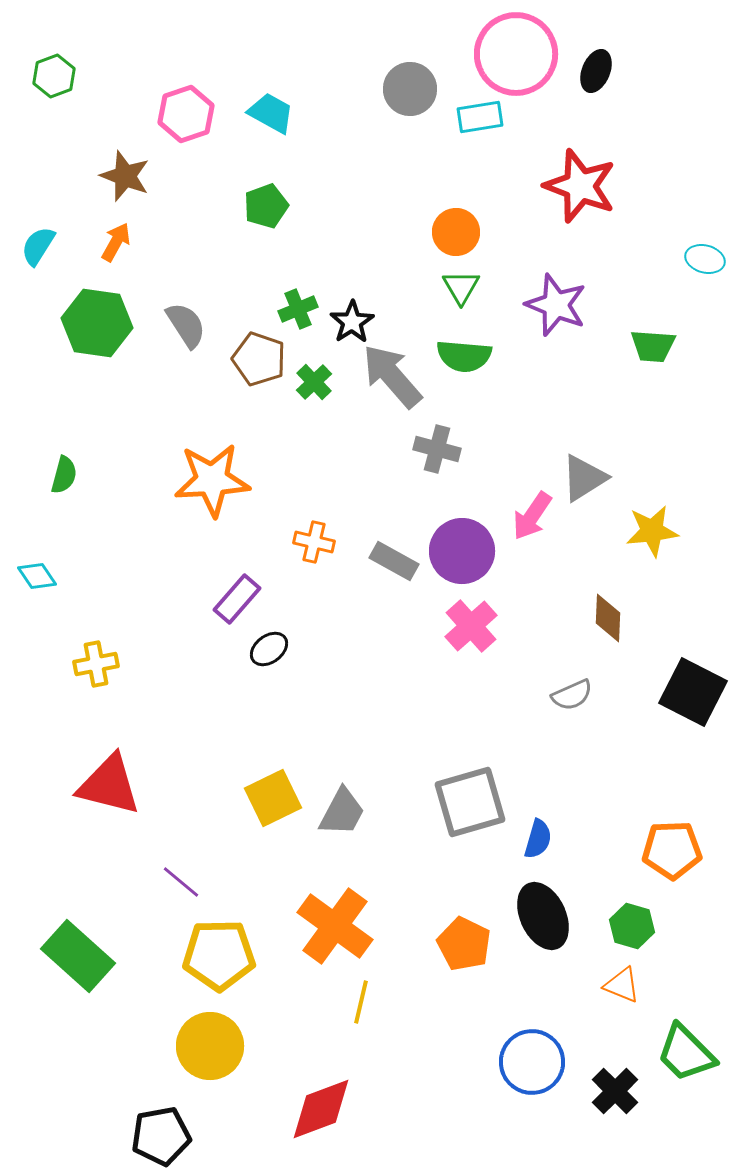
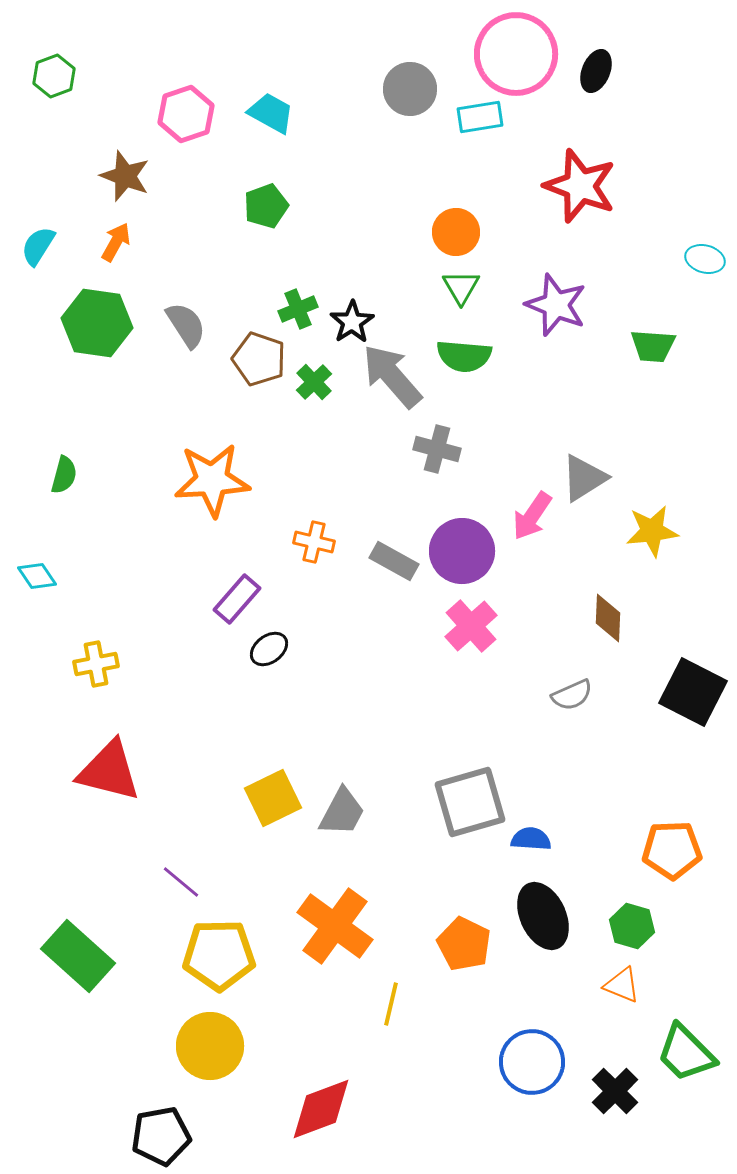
red triangle at (109, 785): moved 14 px up
blue semicircle at (538, 839): moved 7 px left; rotated 102 degrees counterclockwise
yellow line at (361, 1002): moved 30 px right, 2 px down
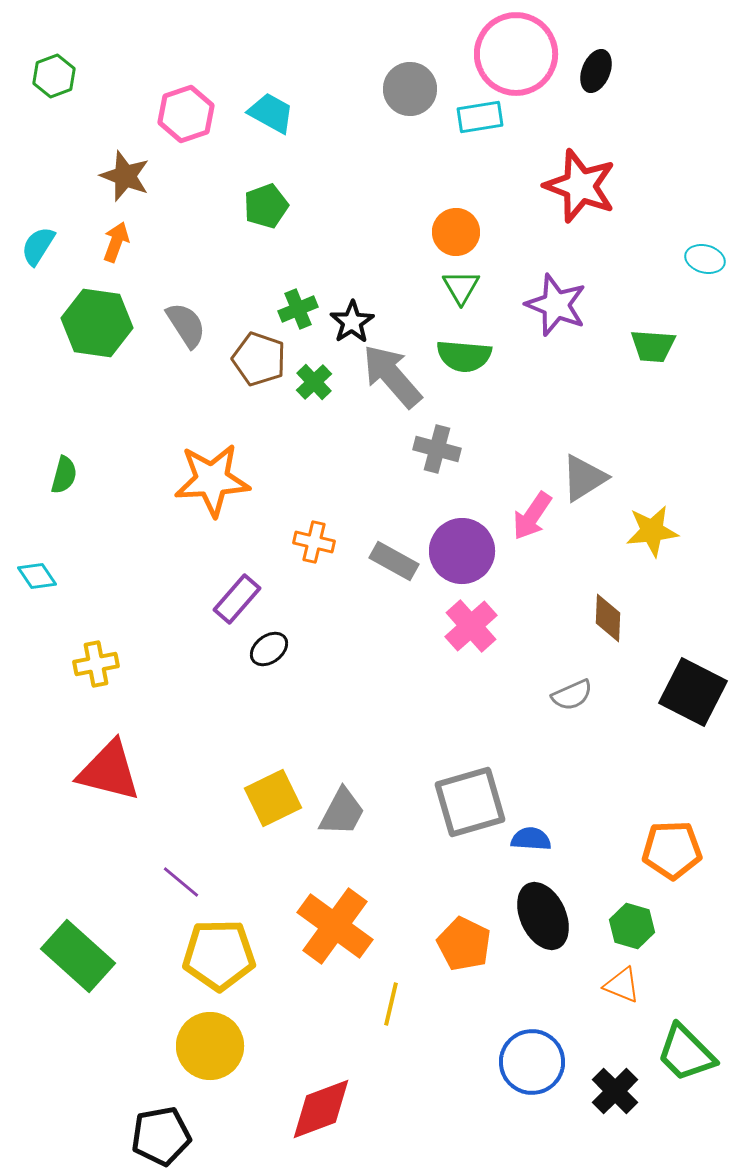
orange arrow at (116, 242): rotated 9 degrees counterclockwise
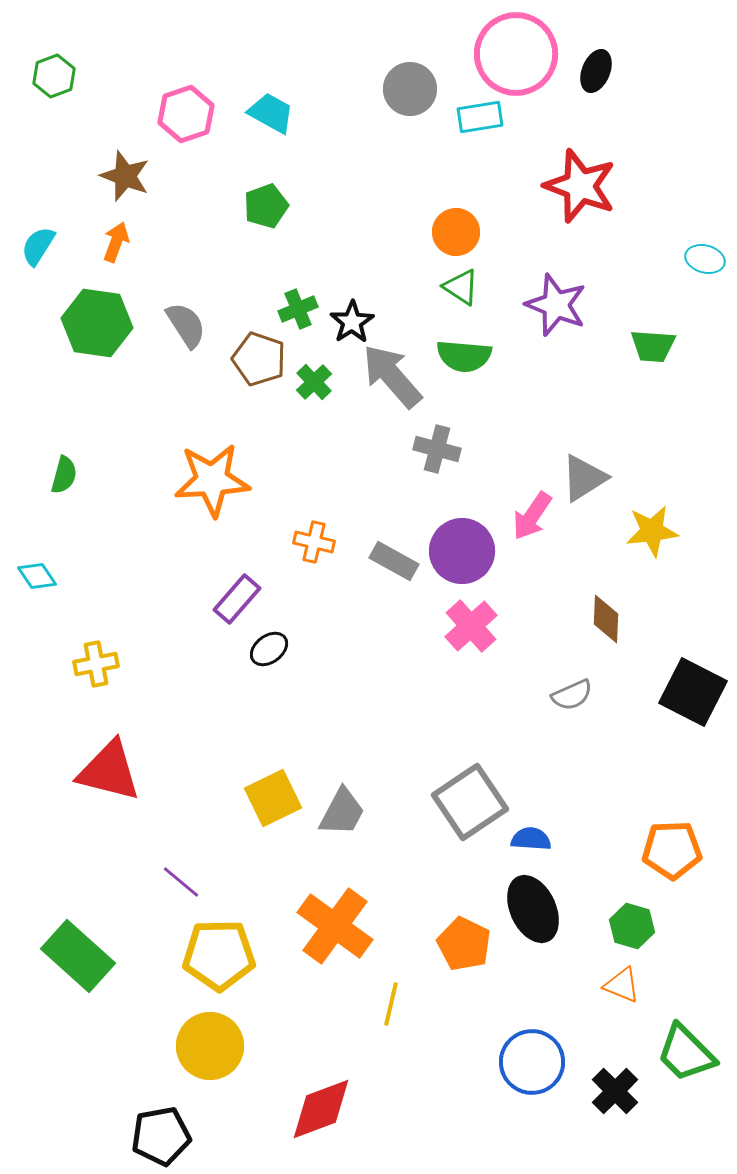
green triangle at (461, 287): rotated 27 degrees counterclockwise
brown diamond at (608, 618): moved 2 px left, 1 px down
gray square at (470, 802): rotated 18 degrees counterclockwise
black ellipse at (543, 916): moved 10 px left, 7 px up
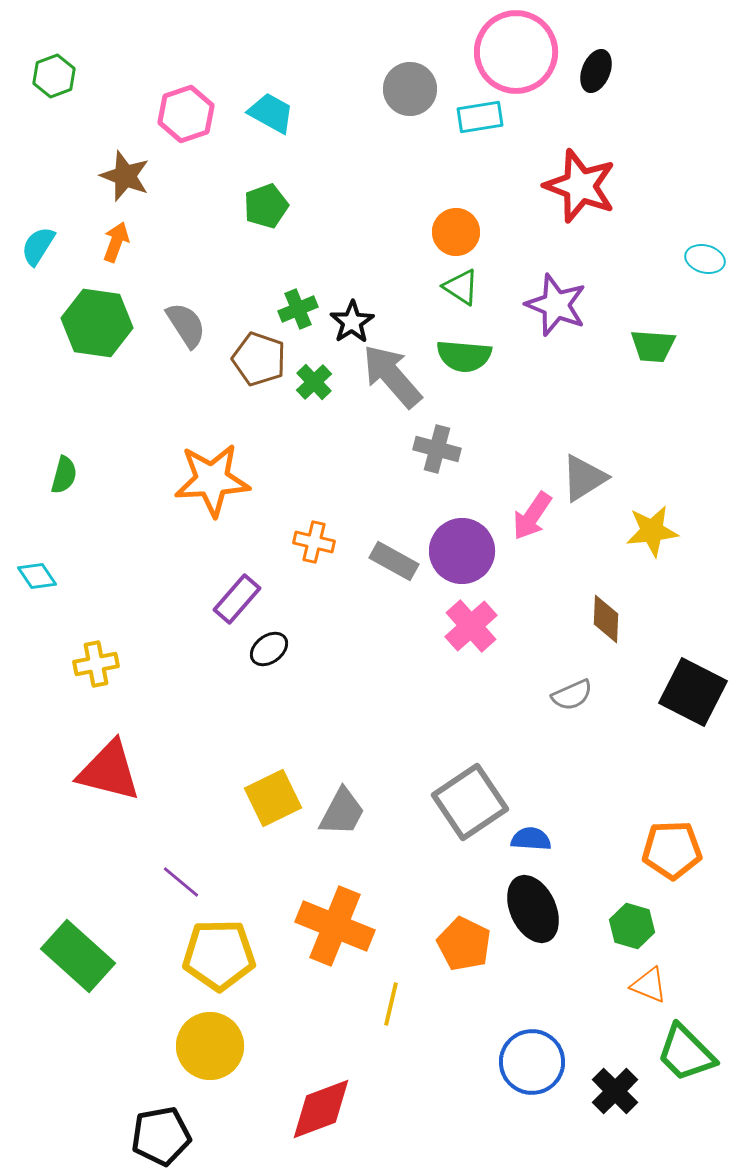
pink circle at (516, 54): moved 2 px up
orange cross at (335, 926): rotated 14 degrees counterclockwise
orange triangle at (622, 985): moved 27 px right
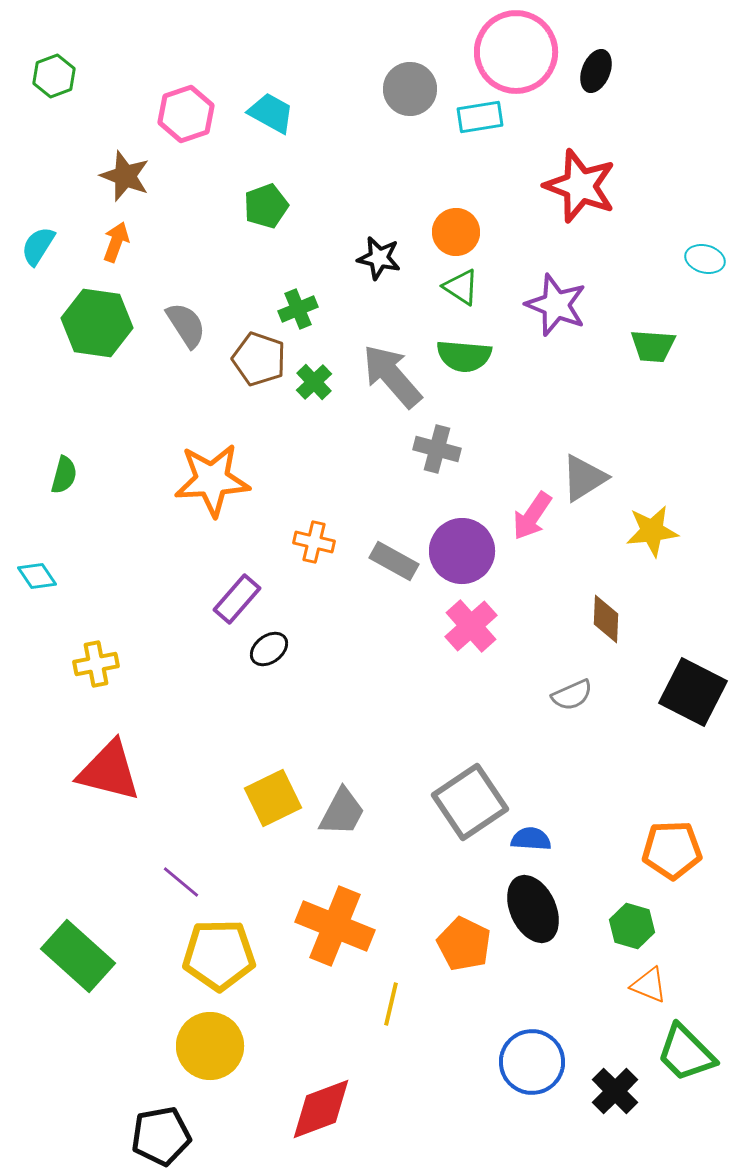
black star at (352, 322): moved 27 px right, 64 px up; rotated 27 degrees counterclockwise
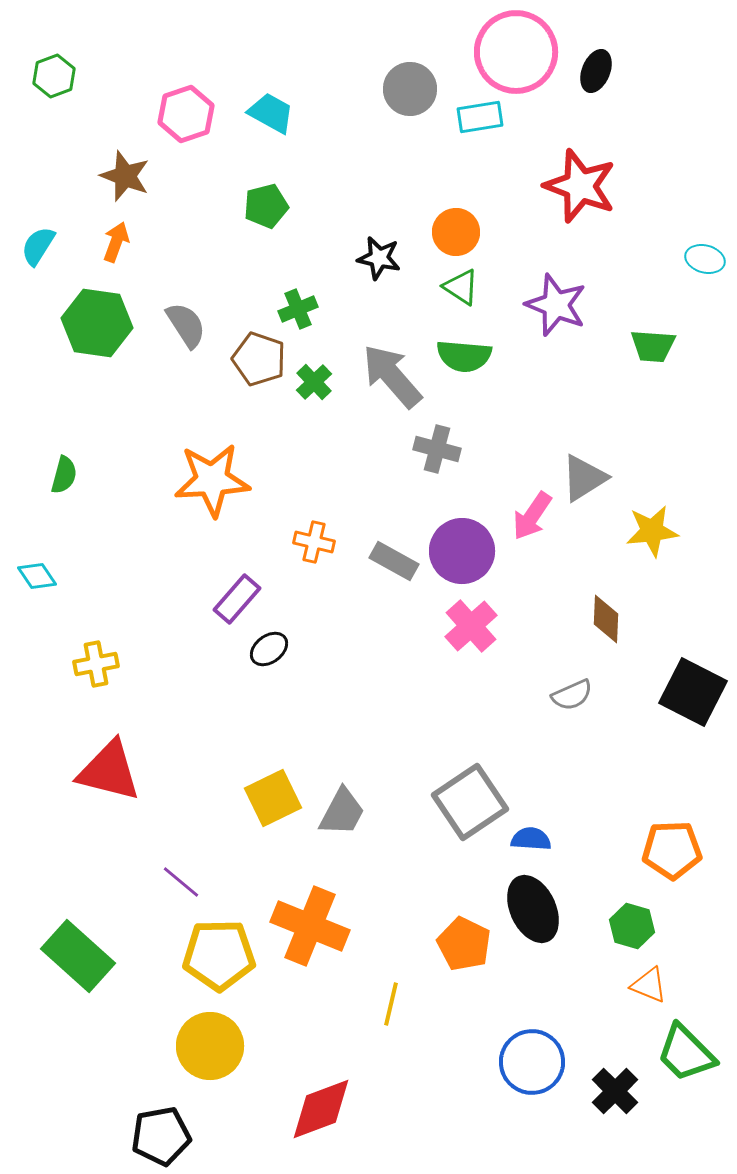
green pentagon at (266, 206): rotated 6 degrees clockwise
orange cross at (335, 926): moved 25 px left
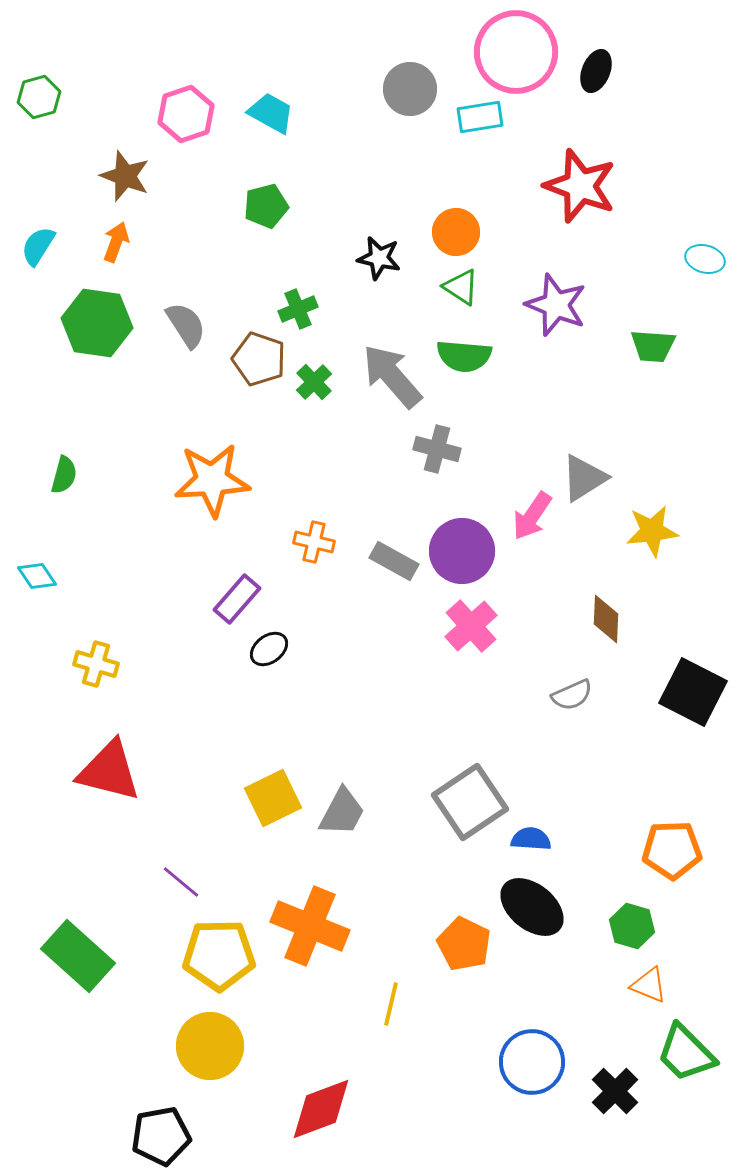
green hexagon at (54, 76): moved 15 px left, 21 px down; rotated 6 degrees clockwise
yellow cross at (96, 664): rotated 27 degrees clockwise
black ellipse at (533, 909): moved 1 px left, 2 px up; rotated 26 degrees counterclockwise
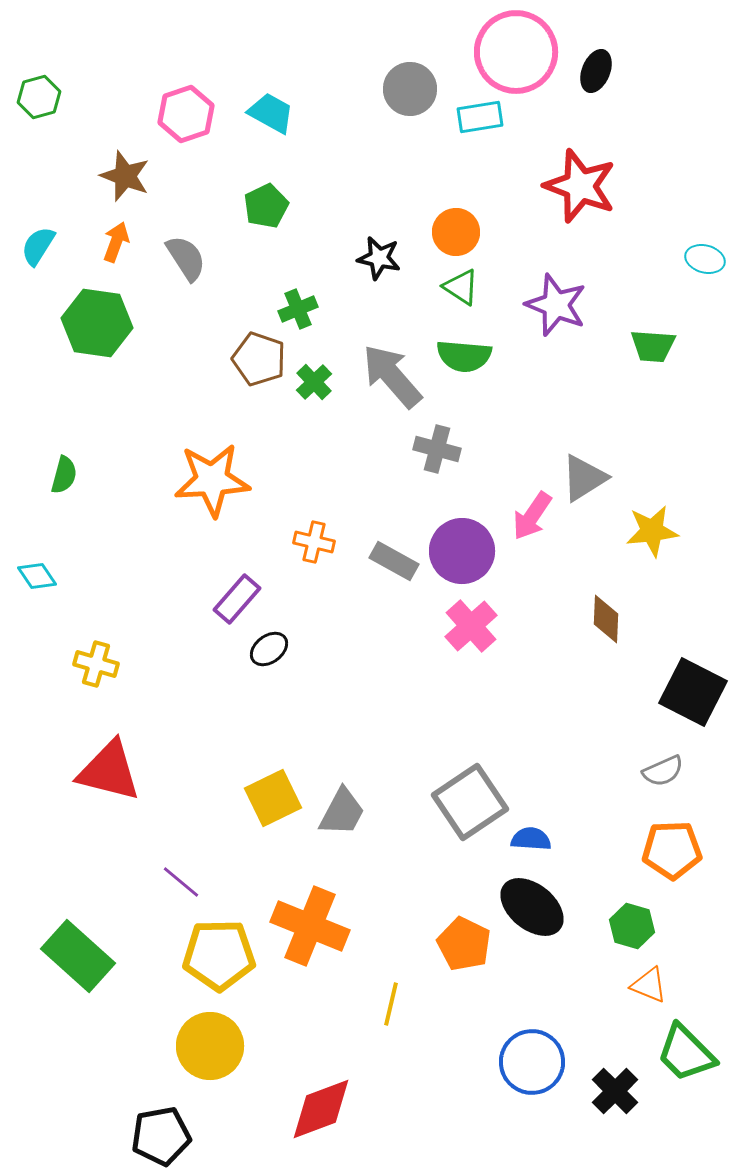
green pentagon at (266, 206): rotated 12 degrees counterclockwise
gray semicircle at (186, 325): moved 67 px up
gray semicircle at (572, 695): moved 91 px right, 76 px down
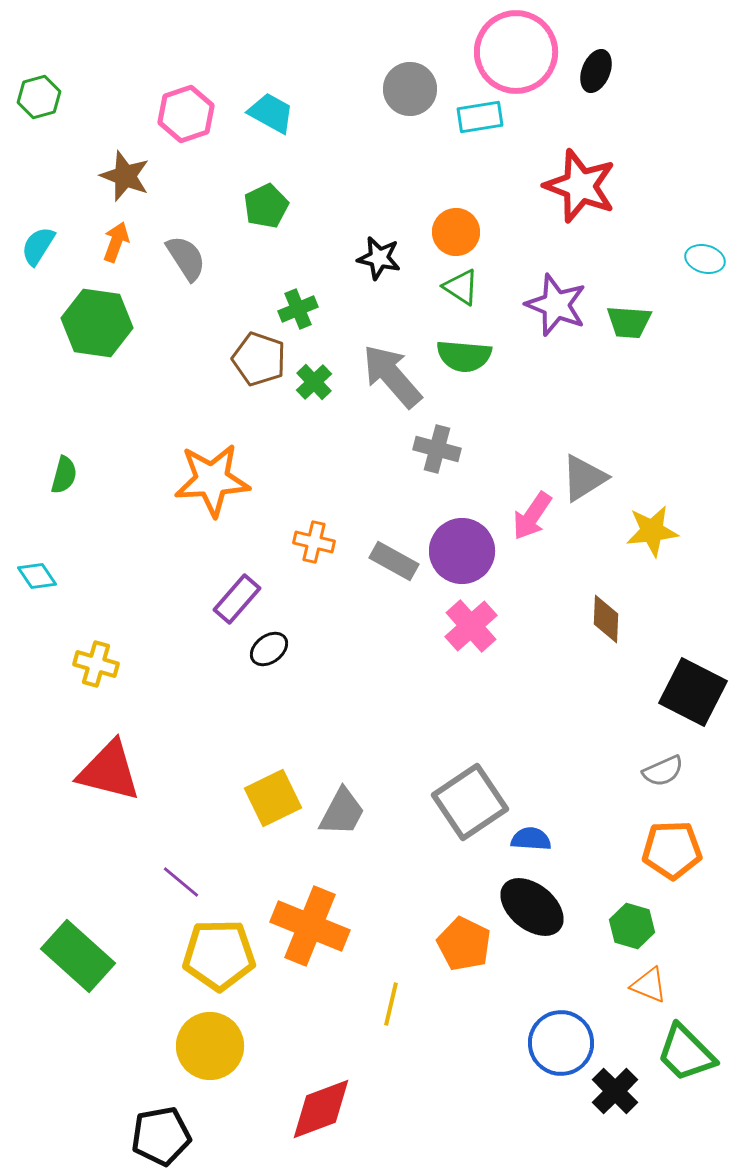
green trapezoid at (653, 346): moved 24 px left, 24 px up
blue circle at (532, 1062): moved 29 px right, 19 px up
